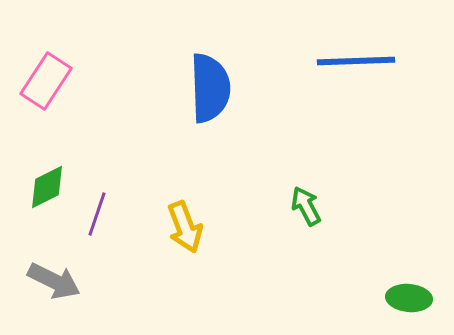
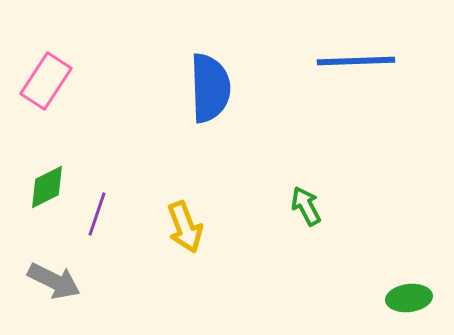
green ellipse: rotated 12 degrees counterclockwise
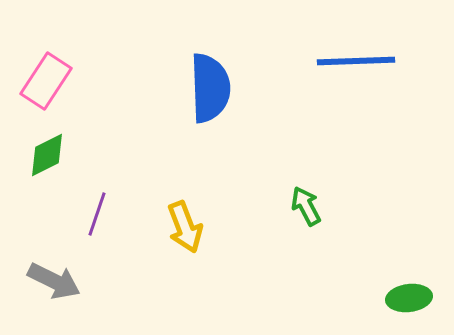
green diamond: moved 32 px up
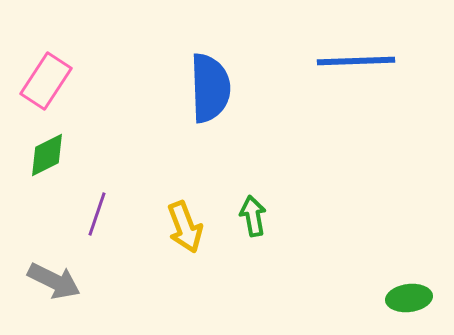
green arrow: moved 53 px left, 10 px down; rotated 18 degrees clockwise
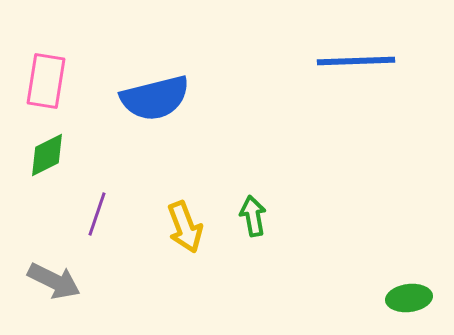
pink rectangle: rotated 24 degrees counterclockwise
blue semicircle: moved 55 px left, 10 px down; rotated 78 degrees clockwise
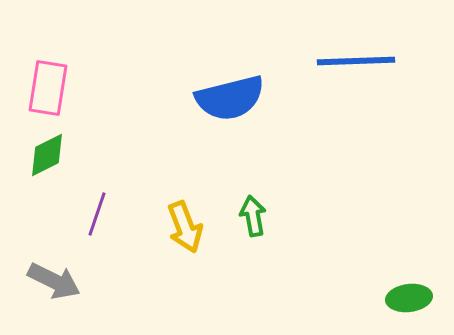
pink rectangle: moved 2 px right, 7 px down
blue semicircle: moved 75 px right
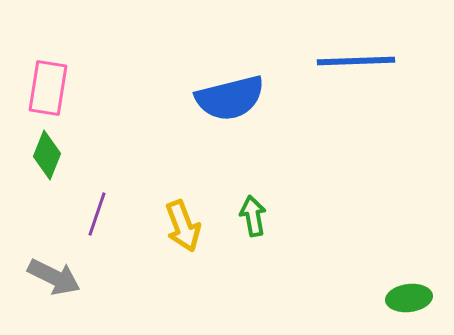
green diamond: rotated 42 degrees counterclockwise
yellow arrow: moved 2 px left, 1 px up
gray arrow: moved 4 px up
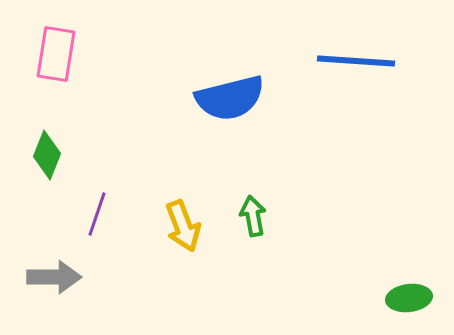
blue line: rotated 6 degrees clockwise
pink rectangle: moved 8 px right, 34 px up
gray arrow: rotated 26 degrees counterclockwise
